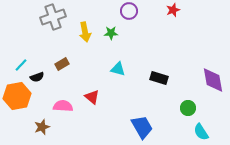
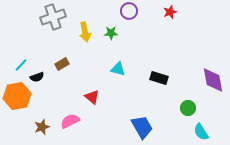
red star: moved 3 px left, 2 px down
pink semicircle: moved 7 px right, 15 px down; rotated 30 degrees counterclockwise
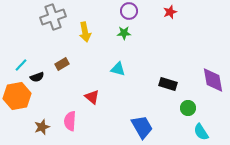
green star: moved 13 px right
black rectangle: moved 9 px right, 6 px down
pink semicircle: rotated 60 degrees counterclockwise
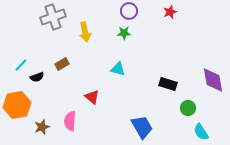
orange hexagon: moved 9 px down
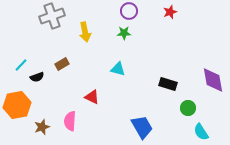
gray cross: moved 1 px left, 1 px up
red triangle: rotated 14 degrees counterclockwise
